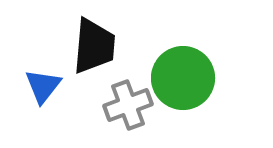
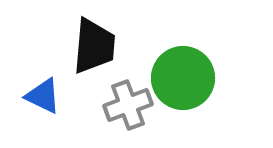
blue triangle: moved 10 px down; rotated 42 degrees counterclockwise
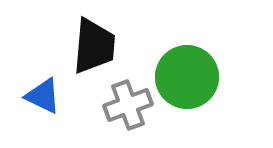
green circle: moved 4 px right, 1 px up
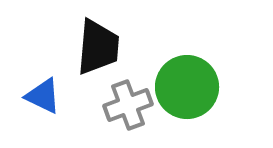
black trapezoid: moved 4 px right, 1 px down
green circle: moved 10 px down
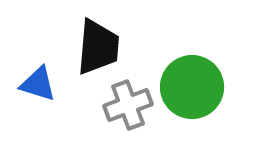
green circle: moved 5 px right
blue triangle: moved 5 px left, 12 px up; rotated 9 degrees counterclockwise
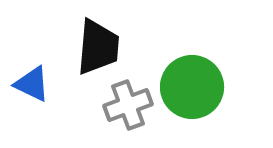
blue triangle: moved 6 px left; rotated 9 degrees clockwise
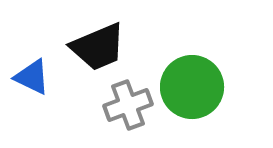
black trapezoid: rotated 62 degrees clockwise
blue triangle: moved 7 px up
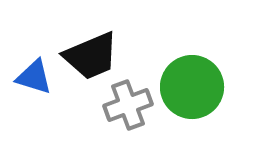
black trapezoid: moved 7 px left, 9 px down
blue triangle: moved 2 px right; rotated 9 degrees counterclockwise
